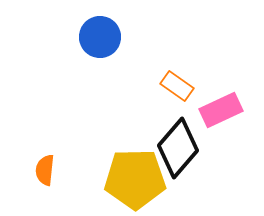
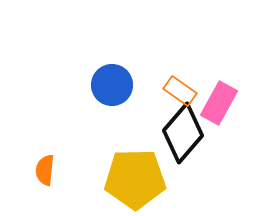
blue circle: moved 12 px right, 48 px down
orange rectangle: moved 3 px right, 5 px down
pink rectangle: moved 2 px left, 7 px up; rotated 36 degrees counterclockwise
black diamond: moved 5 px right, 15 px up
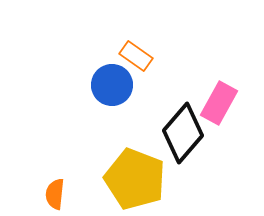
orange rectangle: moved 44 px left, 35 px up
orange semicircle: moved 10 px right, 24 px down
yellow pentagon: rotated 22 degrees clockwise
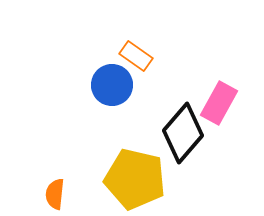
yellow pentagon: rotated 8 degrees counterclockwise
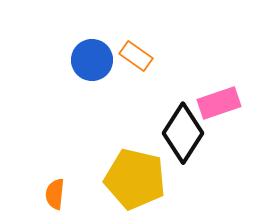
blue circle: moved 20 px left, 25 px up
pink rectangle: rotated 42 degrees clockwise
black diamond: rotated 8 degrees counterclockwise
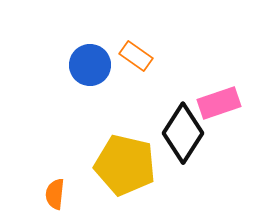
blue circle: moved 2 px left, 5 px down
yellow pentagon: moved 10 px left, 14 px up
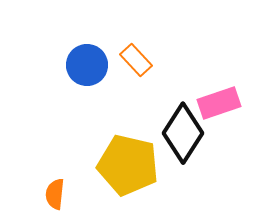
orange rectangle: moved 4 px down; rotated 12 degrees clockwise
blue circle: moved 3 px left
yellow pentagon: moved 3 px right
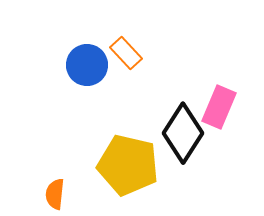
orange rectangle: moved 10 px left, 7 px up
pink rectangle: moved 4 px down; rotated 48 degrees counterclockwise
